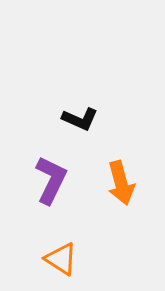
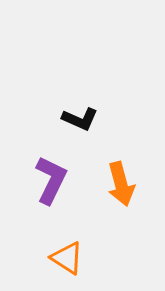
orange arrow: moved 1 px down
orange triangle: moved 6 px right, 1 px up
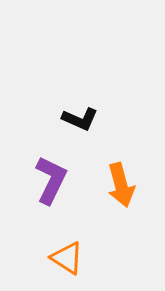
orange arrow: moved 1 px down
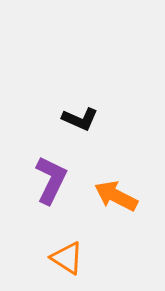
orange arrow: moved 5 px left, 11 px down; rotated 132 degrees clockwise
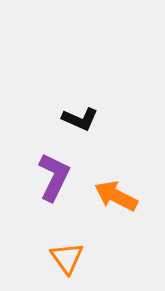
purple L-shape: moved 3 px right, 3 px up
orange triangle: rotated 21 degrees clockwise
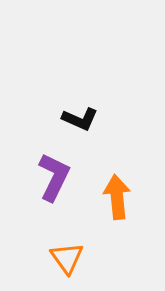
orange arrow: moved 1 px right, 1 px down; rotated 57 degrees clockwise
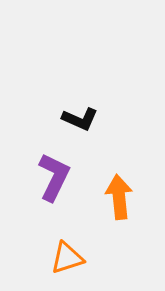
orange arrow: moved 2 px right
orange triangle: rotated 48 degrees clockwise
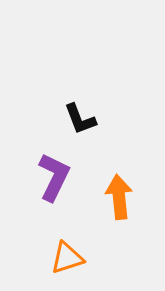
black L-shape: rotated 45 degrees clockwise
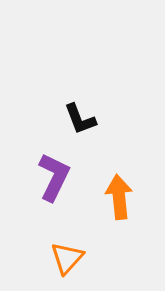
orange triangle: rotated 30 degrees counterclockwise
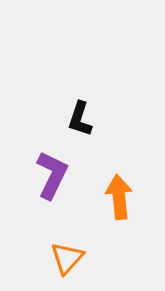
black L-shape: rotated 39 degrees clockwise
purple L-shape: moved 2 px left, 2 px up
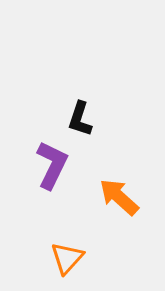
purple L-shape: moved 10 px up
orange arrow: rotated 42 degrees counterclockwise
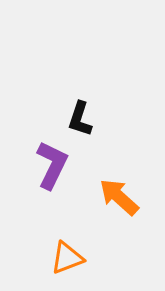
orange triangle: rotated 27 degrees clockwise
